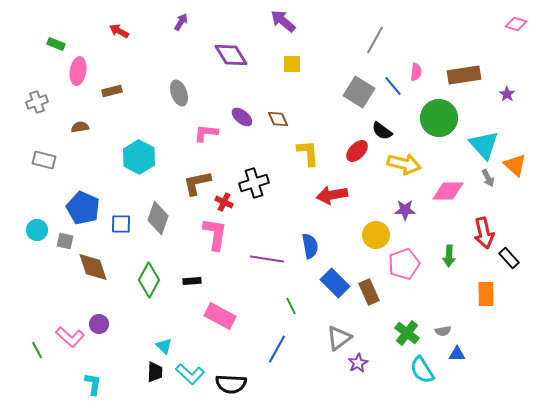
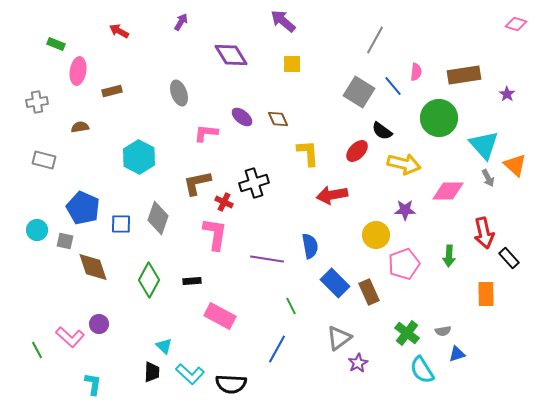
gray cross at (37, 102): rotated 10 degrees clockwise
blue triangle at (457, 354): rotated 18 degrees counterclockwise
black trapezoid at (155, 372): moved 3 px left
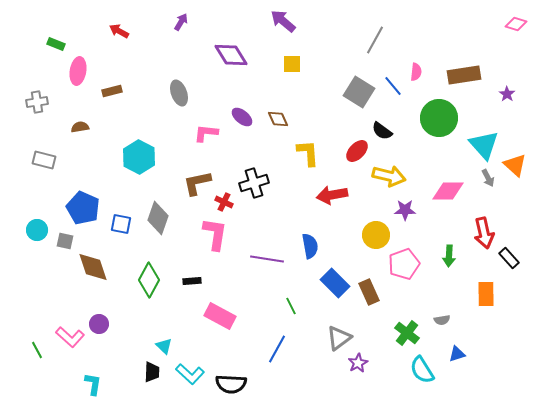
yellow arrow at (404, 164): moved 15 px left, 12 px down
blue square at (121, 224): rotated 10 degrees clockwise
gray semicircle at (443, 331): moved 1 px left, 11 px up
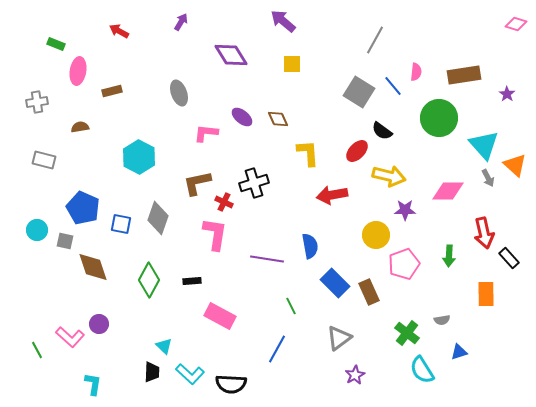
blue triangle at (457, 354): moved 2 px right, 2 px up
purple star at (358, 363): moved 3 px left, 12 px down
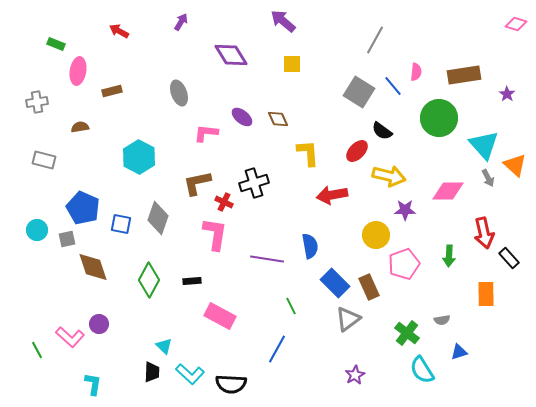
gray square at (65, 241): moved 2 px right, 2 px up; rotated 24 degrees counterclockwise
brown rectangle at (369, 292): moved 5 px up
gray triangle at (339, 338): moved 9 px right, 19 px up
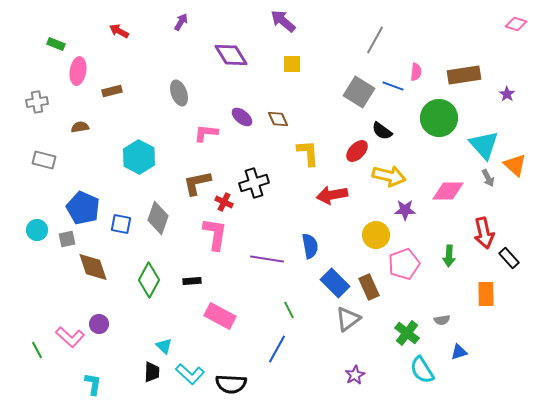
blue line at (393, 86): rotated 30 degrees counterclockwise
green line at (291, 306): moved 2 px left, 4 px down
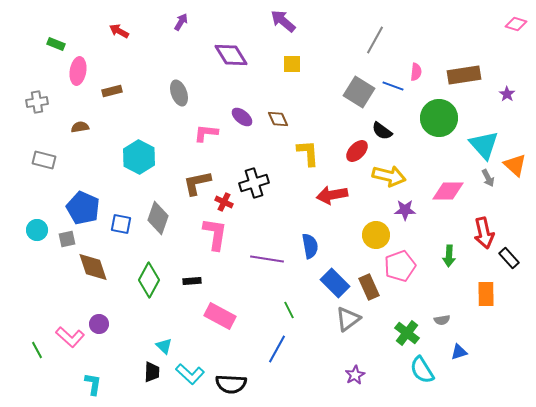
pink pentagon at (404, 264): moved 4 px left, 2 px down
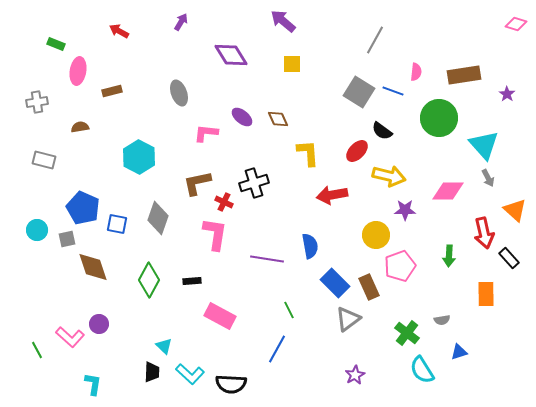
blue line at (393, 86): moved 5 px down
orange triangle at (515, 165): moved 45 px down
blue square at (121, 224): moved 4 px left
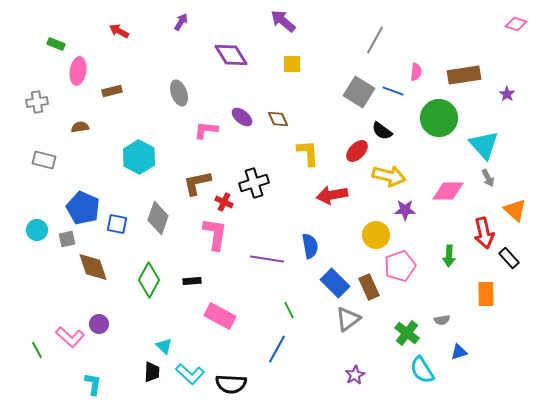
pink L-shape at (206, 133): moved 3 px up
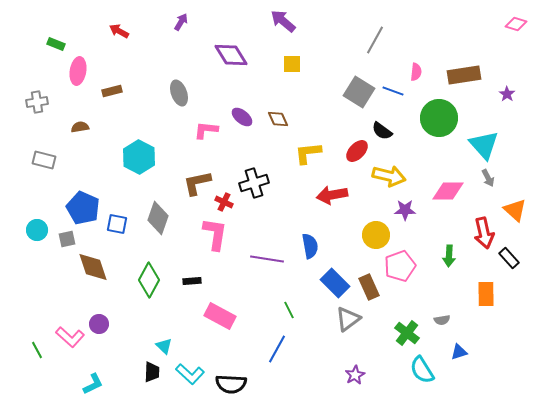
yellow L-shape at (308, 153): rotated 92 degrees counterclockwise
cyan L-shape at (93, 384): rotated 55 degrees clockwise
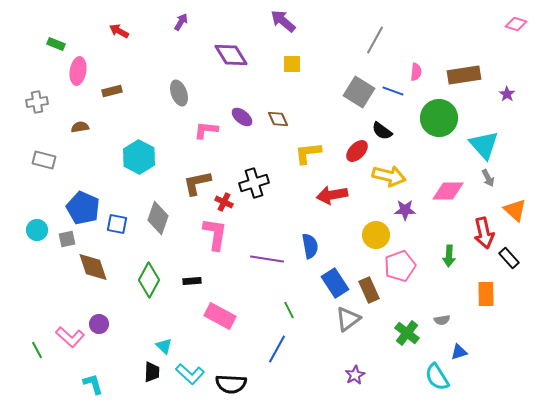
blue rectangle at (335, 283): rotated 12 degrees clockwise
brown rectangle at (369, 287): moved 3 px down
cyan semicircle at (422, 370): moved 15 px right, 7 px down
cyan L-shape at (93, 384): rotated 80 degrees counterclockwise
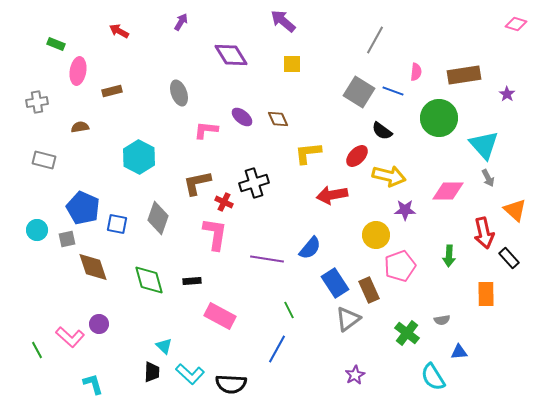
red ellipse at (357, 151): moved 5 px down
blue semicircle at (310, 246): moved 2 px down; rotated 50 degrees clockwise
green diamond at (149, 280): rotated 44 degrees counterclockwise
blue triangle at (459, 352): rotated 12 degrees clockwise
cyan semicircle at (437, 377): moved 4 px left
